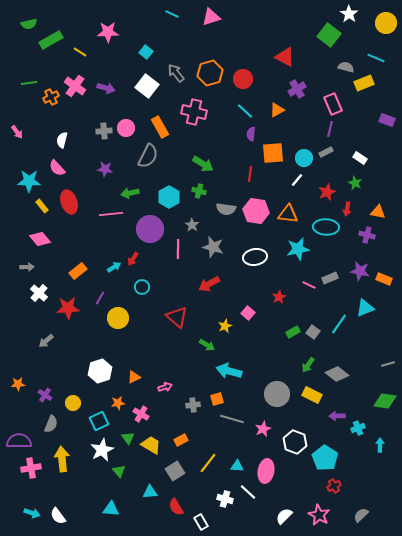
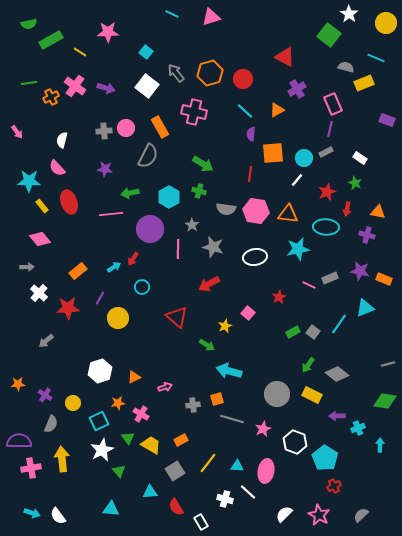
white semicircle at (284, 516): moved 2 px up
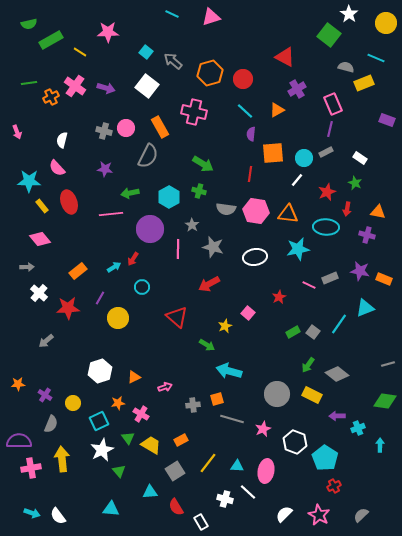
gray arrow at (176, 73): moved 3 px left, 12 px up; rotated 12 degrees counterclockwise
gray cross at (104, 131): rotated 21 degrees clockwise
pink arrow at (17, 132): rotated 16 degrees clockwise
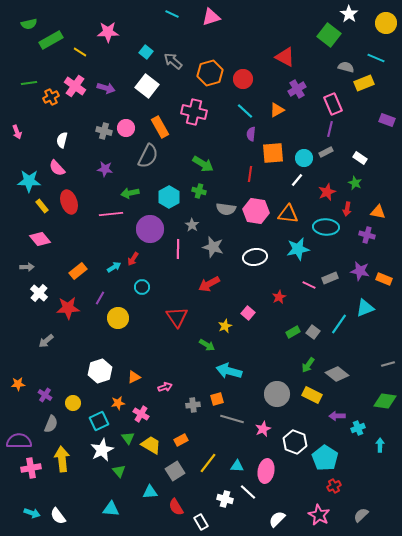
red triangle at (177, 317): rotated 15 degrees clockwise
white semicircle at (284, 514): moved 7 px left, 5 px down
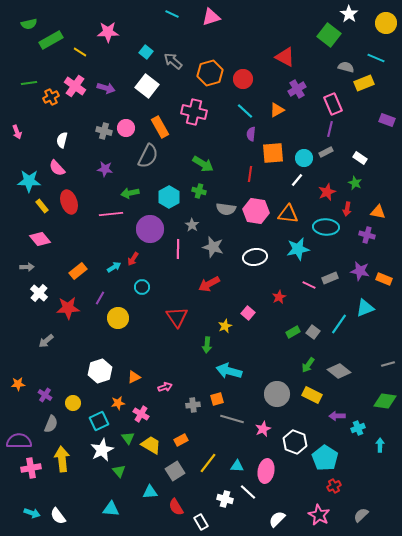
green arrow at (207, 345): rotated 63 degrees clockwise
gray diamond at (337, 374): moved 2 px right, 3 px up
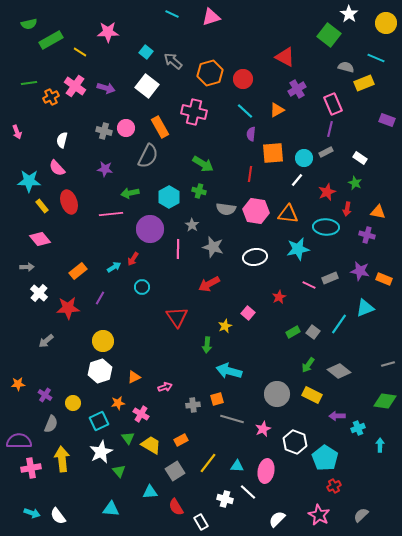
yellow circle at (118, 318): moved 15 px left, 23 px down
white star at (102, 450): moved 1 px left, 2 px down
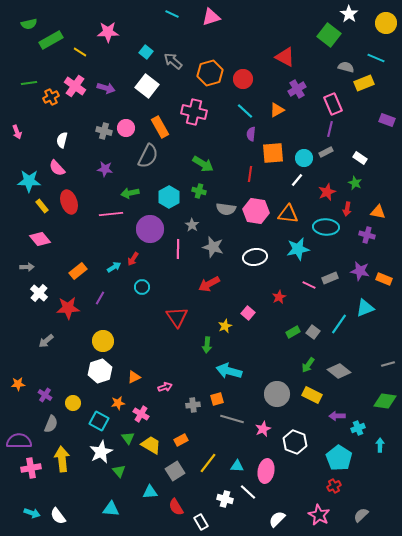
cyan square at (99, 421): rotated 36 degrees counterclockwise
cyan pentagon at (325, 458): moved 14 px right
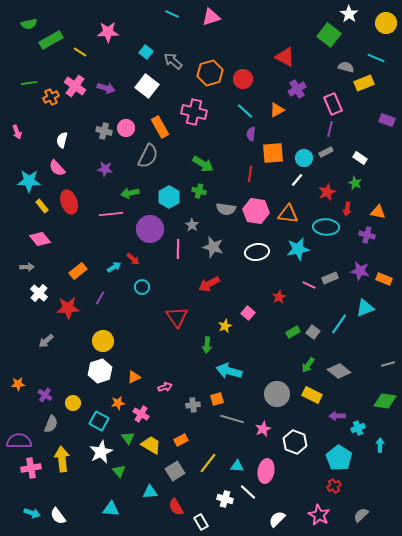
white ellipse at (255, 257): moved 2 px right, 5 px up
red arrow at (133, 259): rotated 80 degrees counterclockwise
